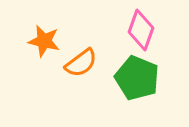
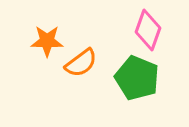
pink diamond: moved 7 px right
orange star: moved 3 px right; rotated 12 degrees counterclockwise
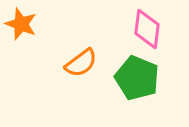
pink diamond: moved 1 px left, 1 px up; rotated 12 degrees counterclockwise
orange star: moved 26 px left, 17 px up; rotated 20 degrees clockwise
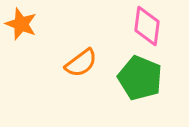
pink diamond: moved 3 px up
green pentagon: moved 3 px right
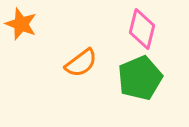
pink diamond: moved 5 px left, 3 px down; rotated 6 degrees clockwise
green pentagon: rotated 27 degrees clockwise
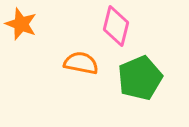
pink diamond: moved 26 px left, 3 px up
orange semicircle: rotated 132 degrees counterclockwise
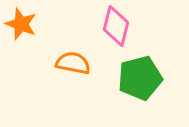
orange semicircle: moved 8 px left
green pentagon: rotated 9 degrees clockwise
